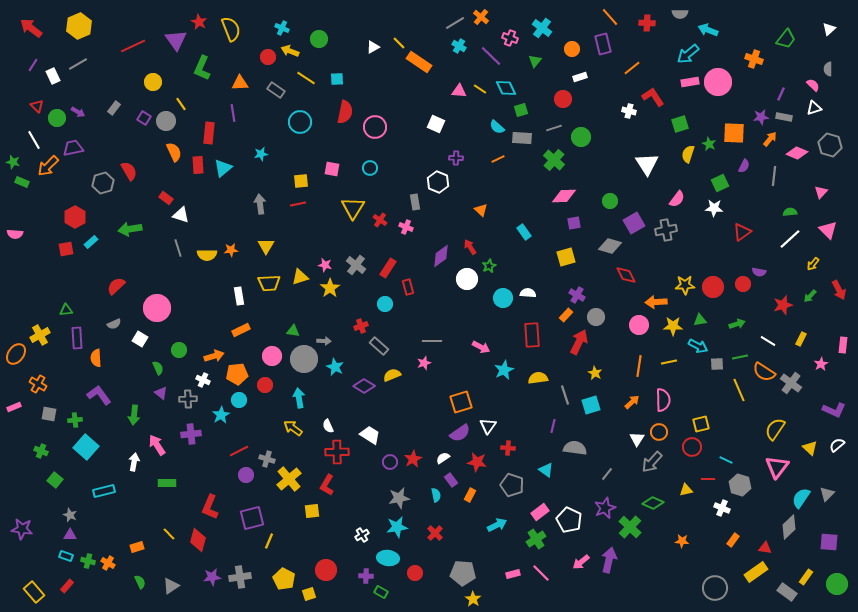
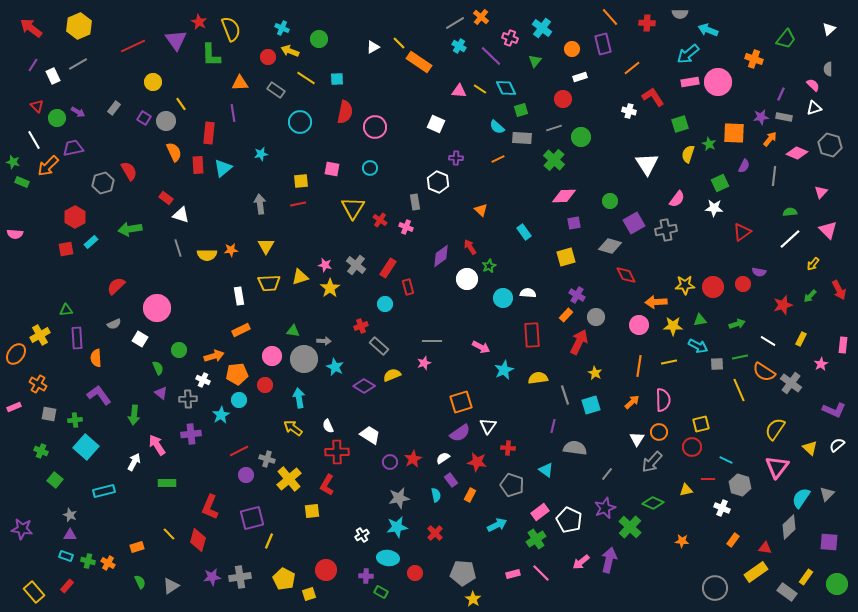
green L-shape at (202, 68): moved 9 px right, 13 px up; rotated 25 degrees counterclockwise
white arrow at (134, 462): rotated 18 degrees clockwise
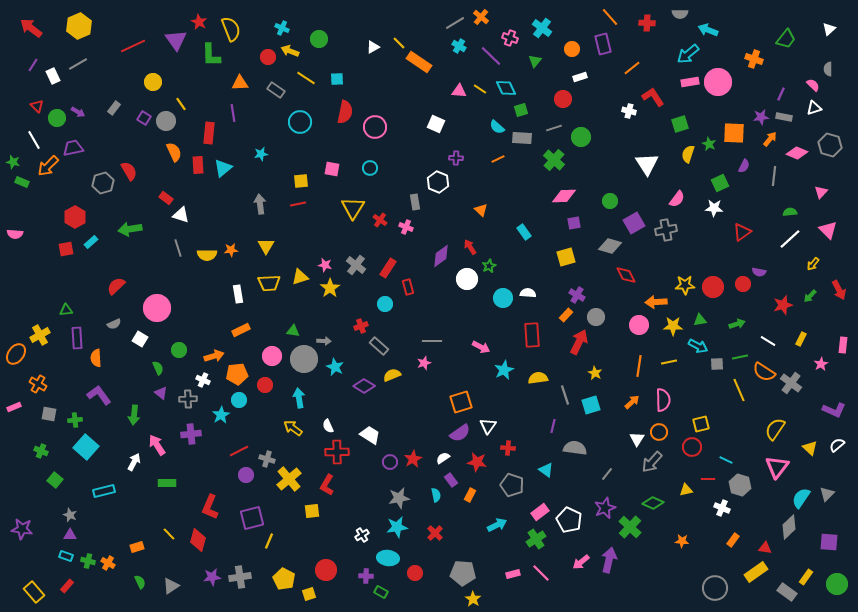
white rectangle at (239, 296): moved 1 px left, 2 px up
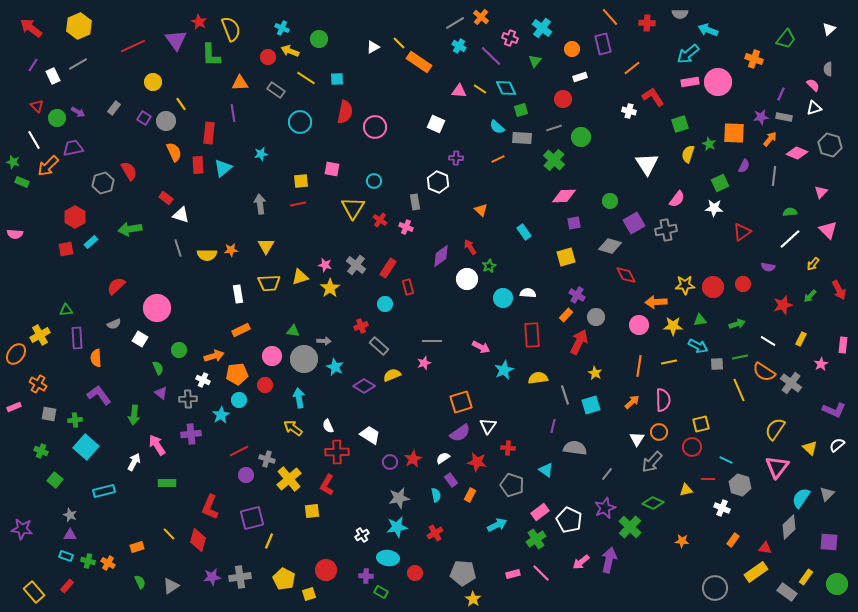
cyan circle at (370, 168): moved 4 px right, 13 px down
purple semicircle at (759, 272): moved 9 px right, 5 px up
red cross at (435, 533): rotated 14 degrees clockwise
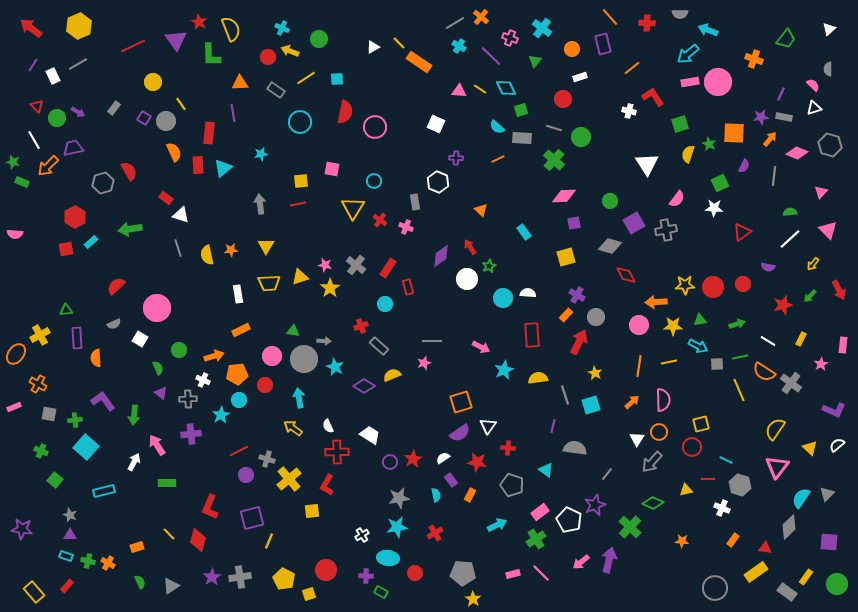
yellow line at (306, 78): rotated 66 degrees counterclockwise
gray line at (554, 128): rotated 35 degrees clockwise
yellow semicircle at (207, 255): rotated 78 degrees clockwise
purple L-shape at (99, 395): moved 4 px right, 6 px down
purple star at (605, 508): moved 10 px left, 3 px up
purple star at (212, 577): rotated 24 degrees counterclockwise
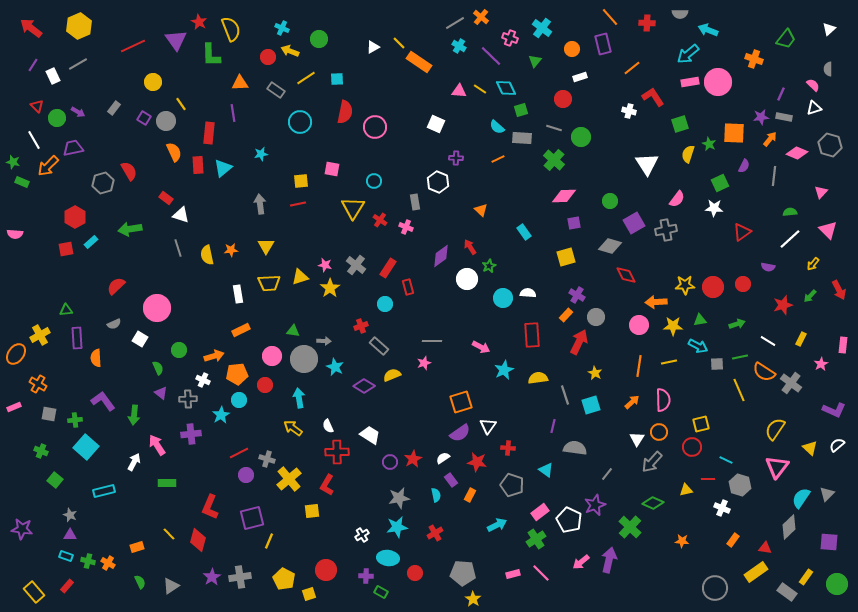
red line at (239, 451): moved 2 px down
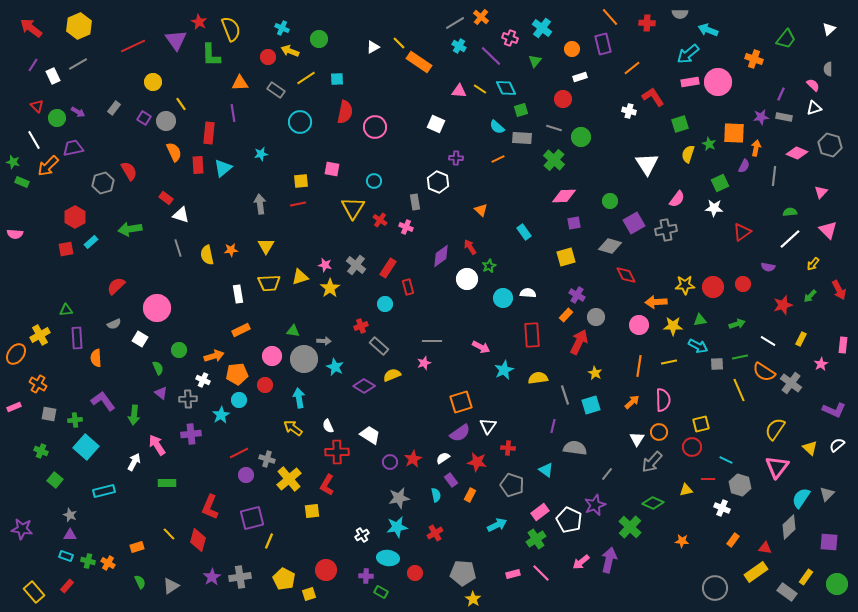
orange arrow at (770, 139): moved 14 px left, 9 px down; rotated 28 degrees counterclockwise
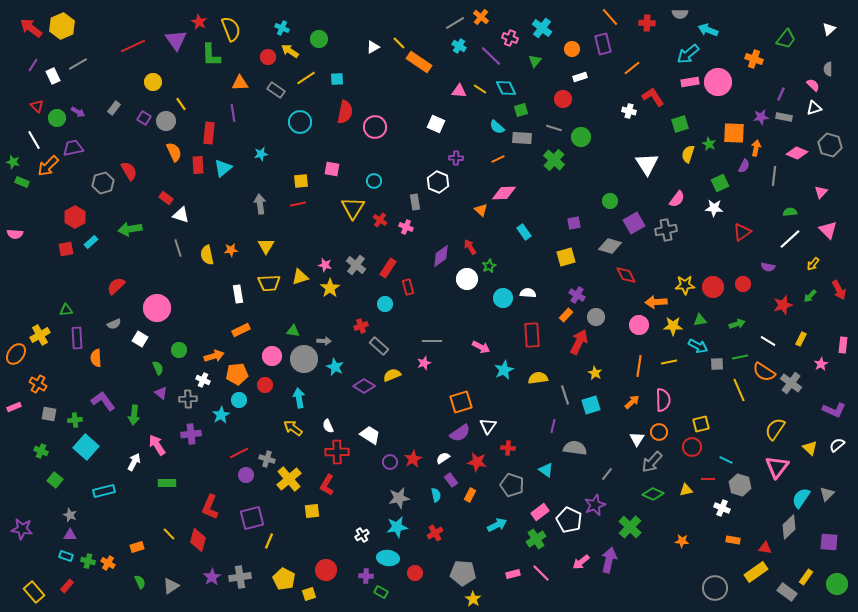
yellow hexagon at (79, 26): moved 17 px left
yellow arrow at (290, 51): rotated 12 degrees clockwise
pink diamond at (564, 196): moved 60 px left, 3 px up
green diamond at (653, 503): moved 9 px up
orange rectangle at (733, 540): rotated 64 degrees clockwise
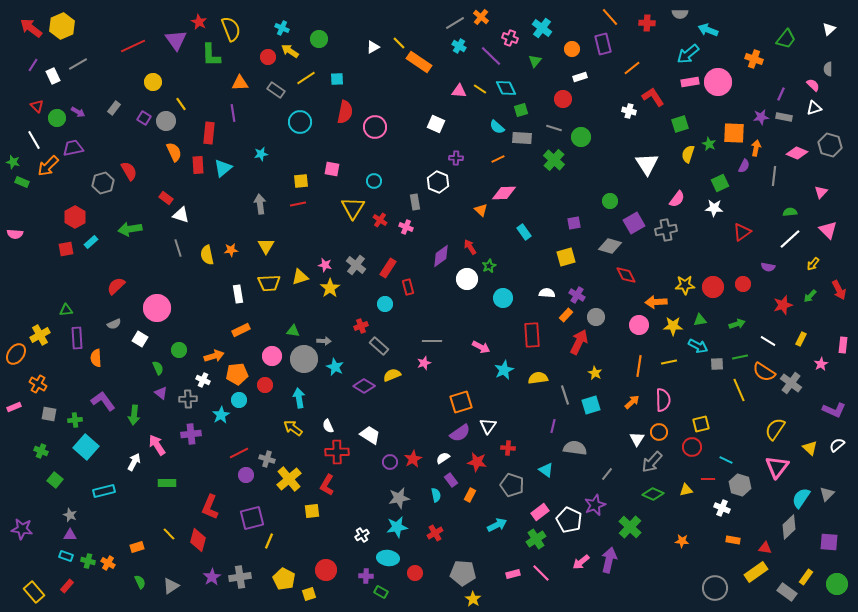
white semicircle at (528, 293): moved 19 px right
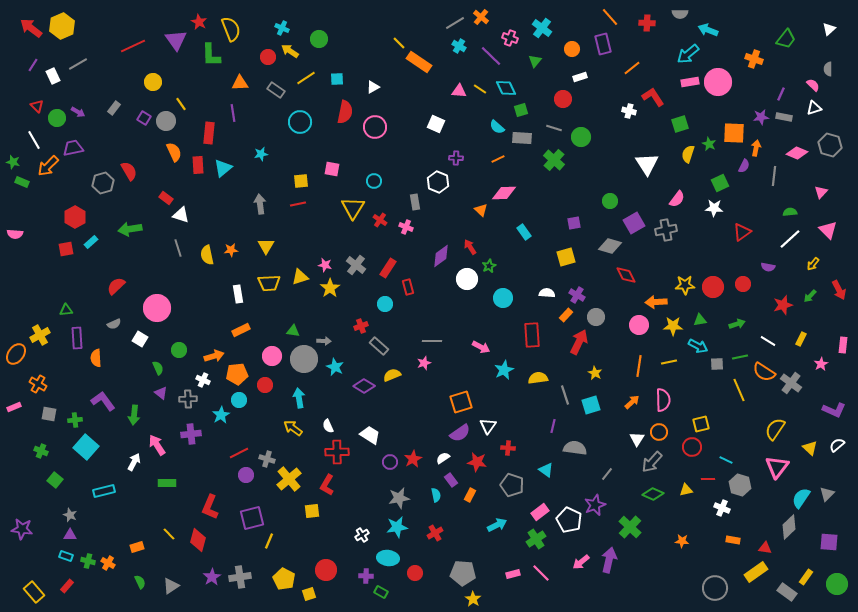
white triangle at (373, 47): moved 40 px down
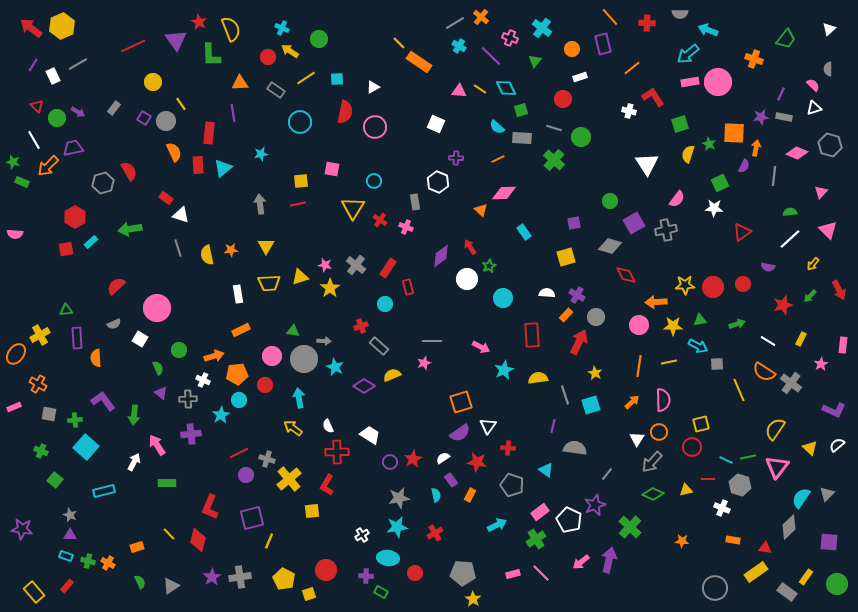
green line at (740, 357): moved 8 px right, 100 px down
